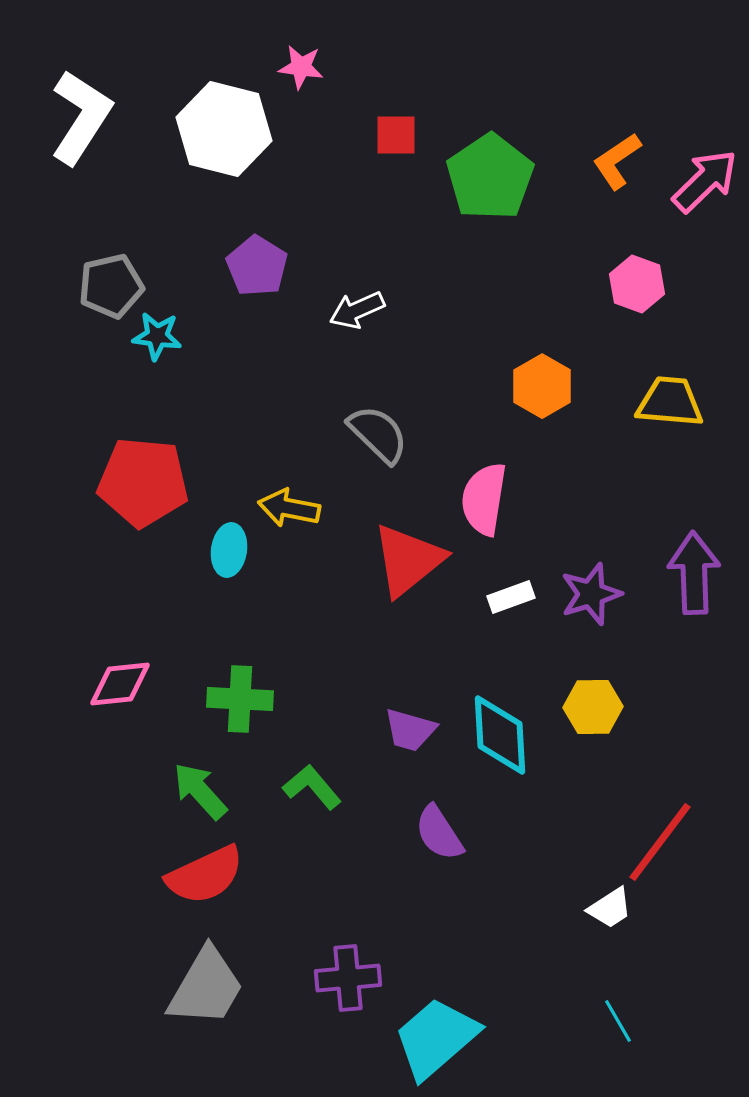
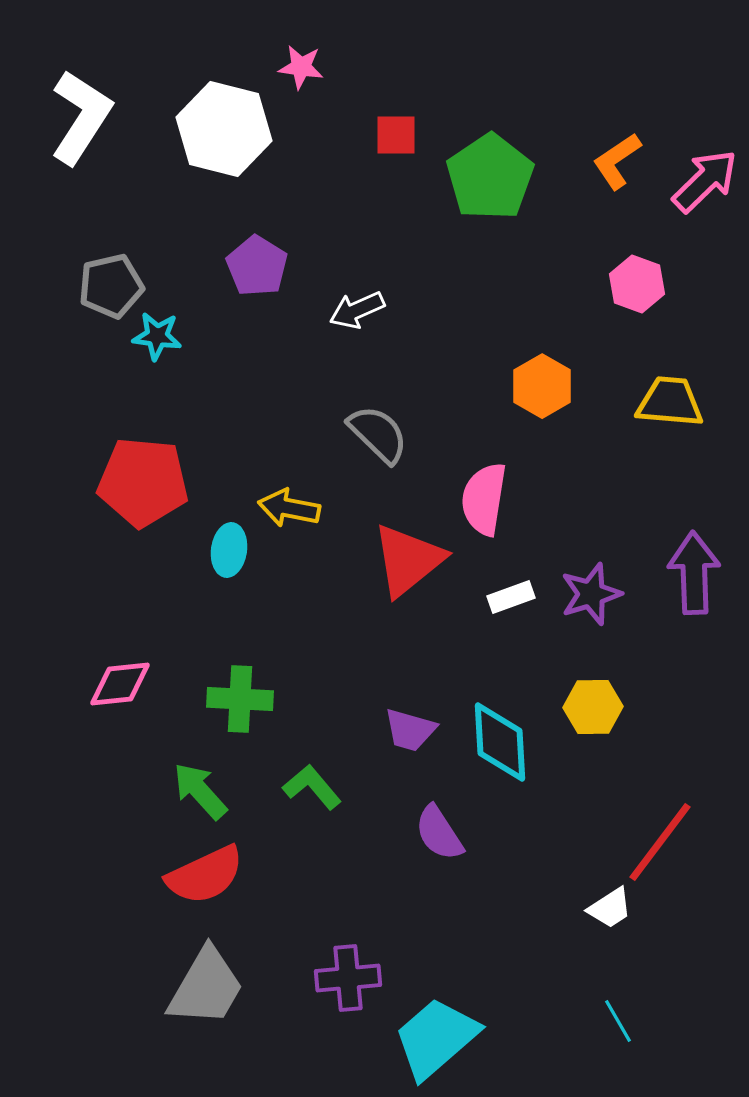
cyan diamond: moved 7 px down
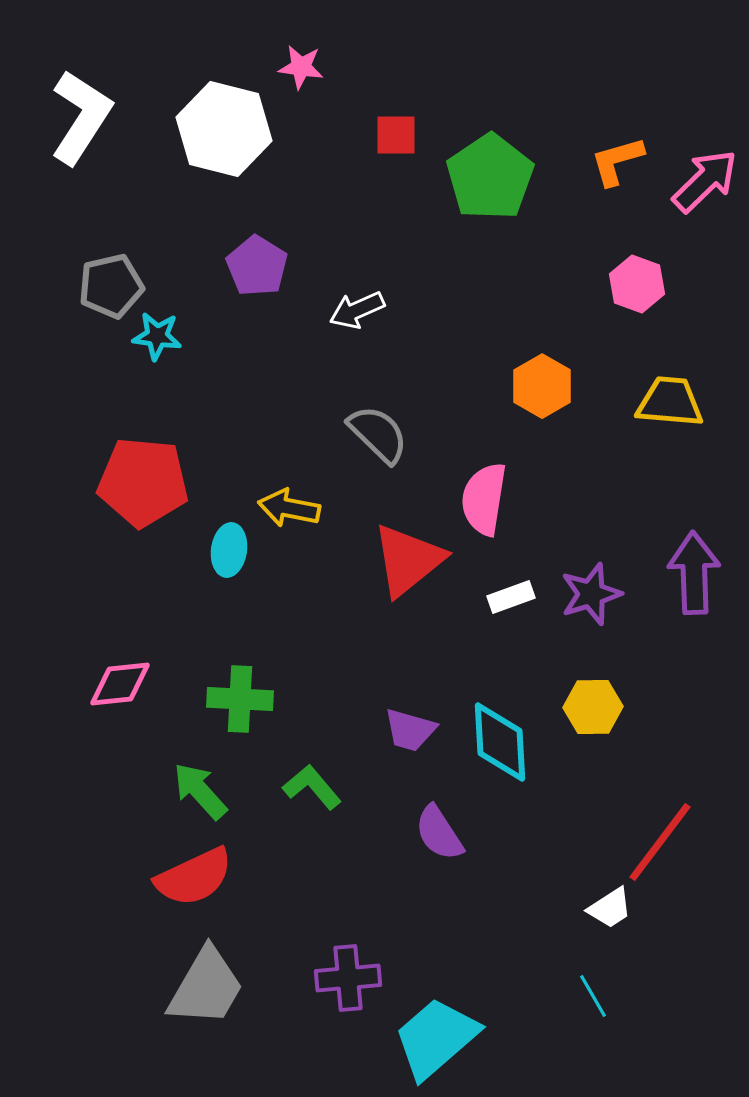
orange L-shape: rotated 18 degrees clockwise
red semicircle: moved 11 px left, 2 px down
cyan line: moved 25 px left, 25 px up
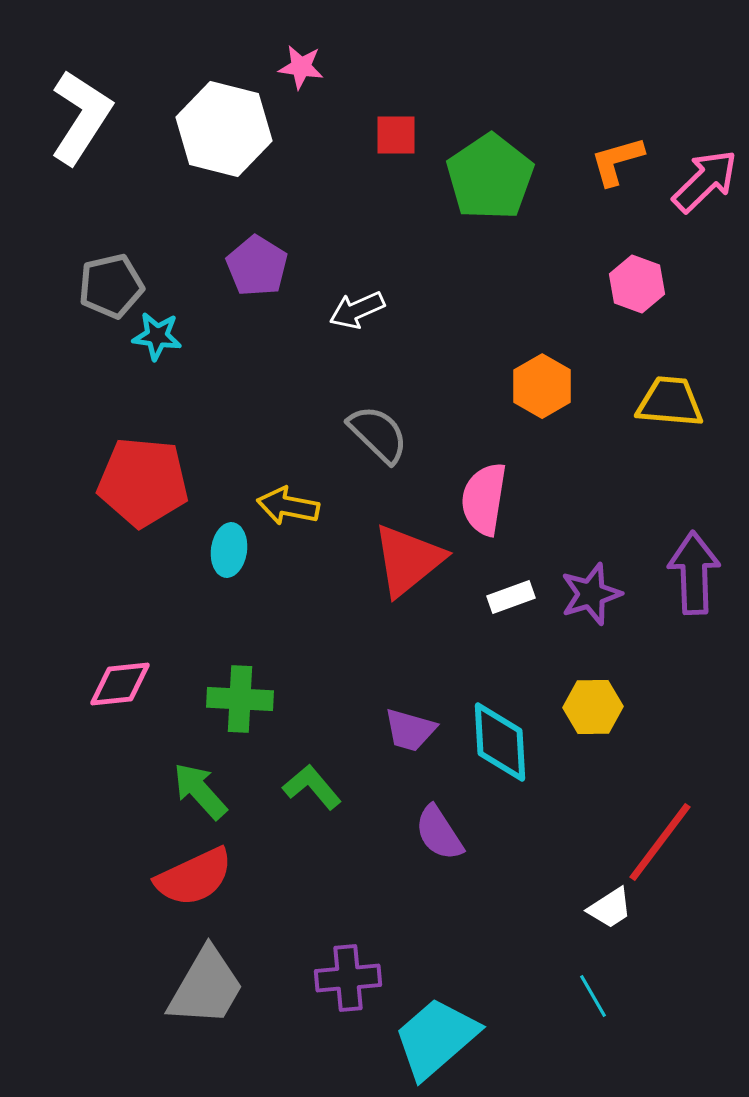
yellow arrow: moved 1 px left, 2 px up
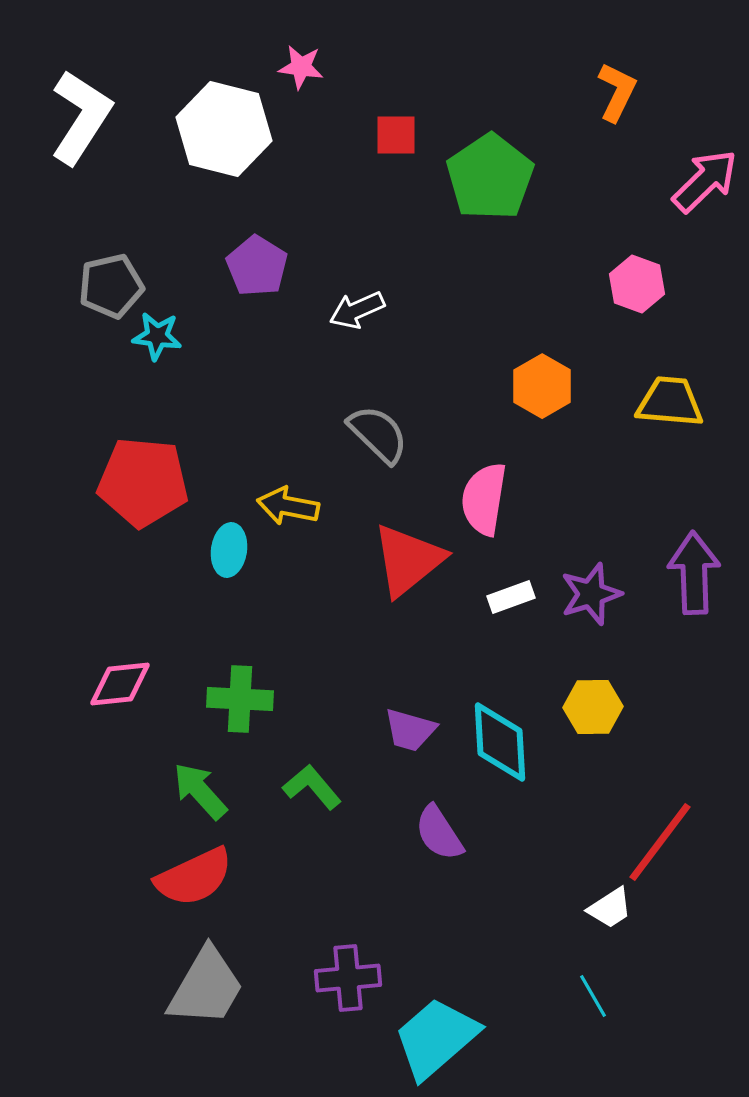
orange L-shape: moved 69 px up; rotated 132 degrees clockwise
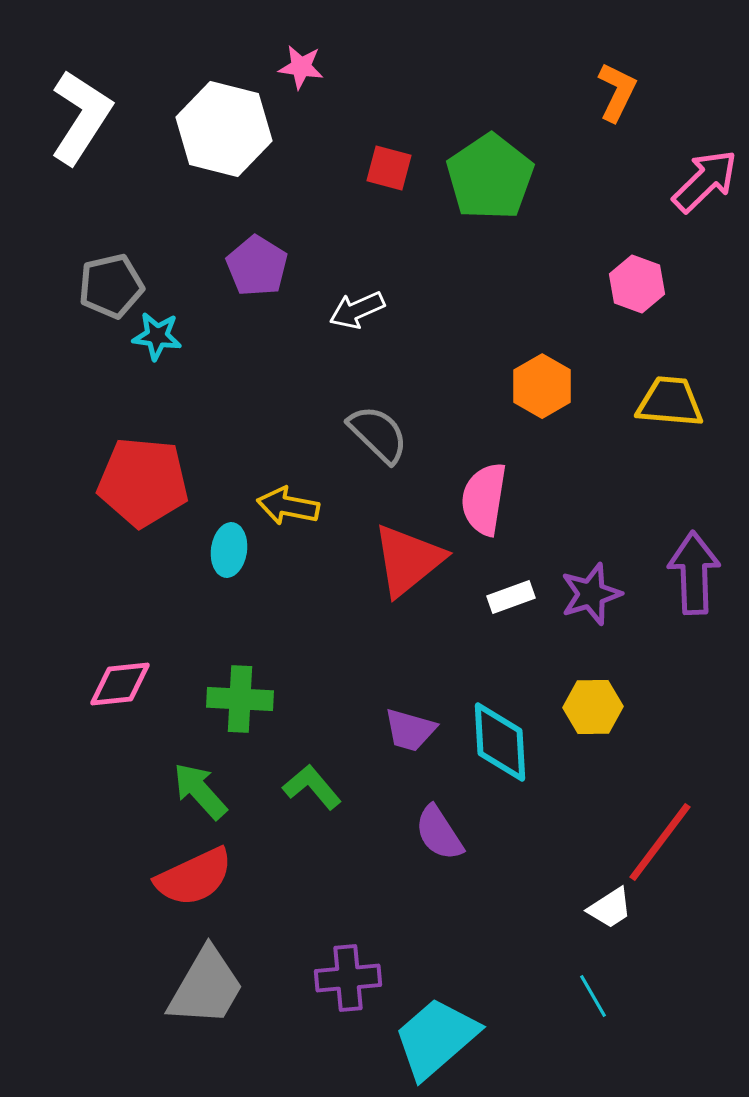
red square: moved 7 px left, 33 px down; rotated 15 degrees clockwise
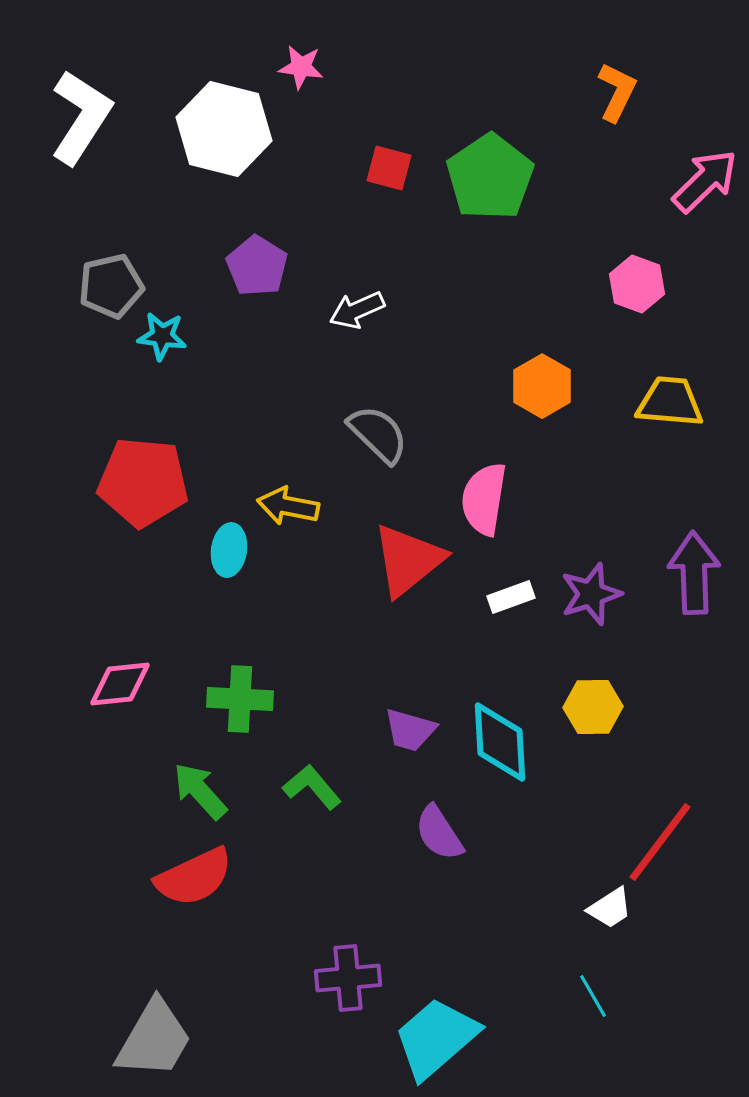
cyan star: moved 5 px right
gray trapezoid: moved 52 px left, 52 px down
